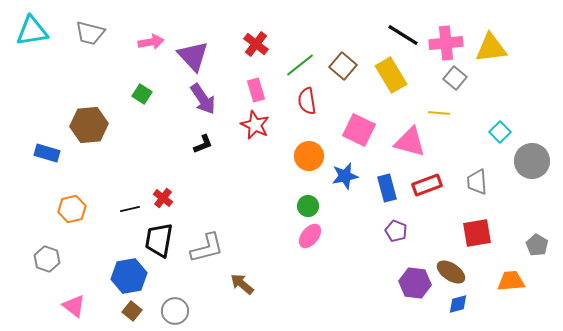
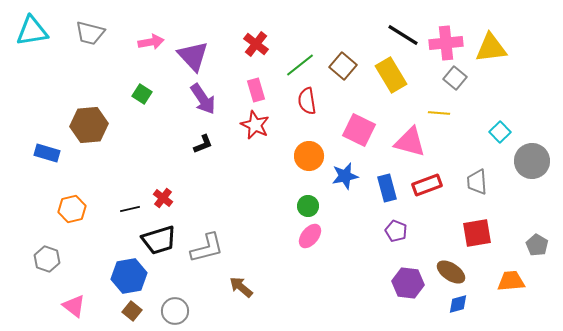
black trapezoid at (159, 240): rotated 117 degrees counterclockwise
purple hexagon at (415, 283): moved 7 px left
brown arrow at (242, 284): moved 1 px left, 3 px down
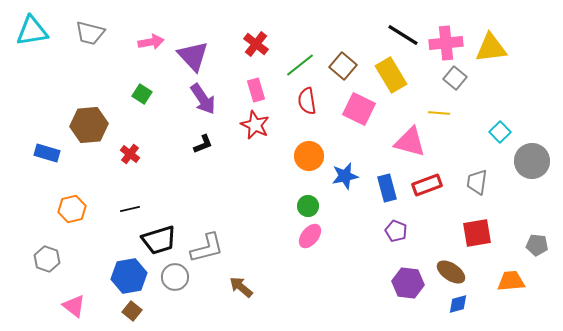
pink square at (359, 130): moved 21 px up
gray trapezoid at (477, 182): rotated 12 degrees clockwise
red cross at (163, 198): moved 33 px left, 44 px up
gray pentagon at (537, 245): rotated 25 degrees counterclockwise
gray circle at (175, 311): moved 34 px up
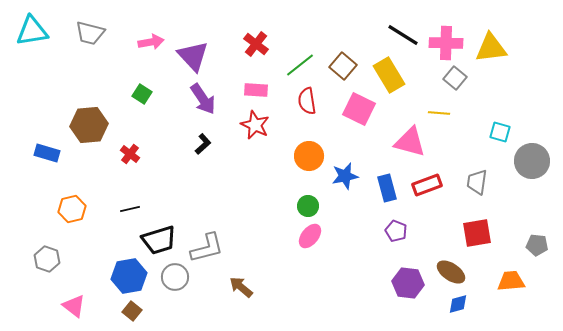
pink cross at (446, 43): rotated 8 degrees clockwise
yellow rectangle at (391, 75): moved 2 px left
pink rectangle at (256, 90): rotated 70 degrees counterclockwise
cyan square at (500, 132): rotated 30 degrees counterclockwise
black L-shape at (203, 144): rotated 20 degrees counterclockwise
